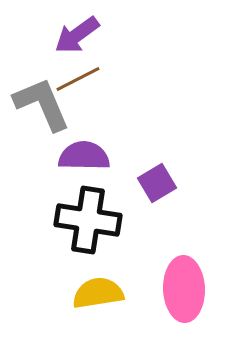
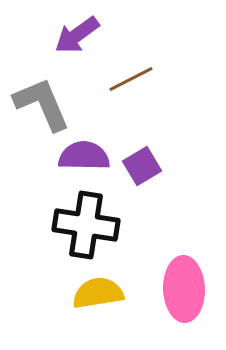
brown line: moved 53 px right
purple square: moved 15 px left, 17 px up
black cross: moved 2 px left, 5 px down
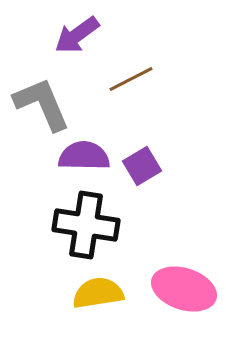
pink ellipse: rotated 70 degrees counterclockwise
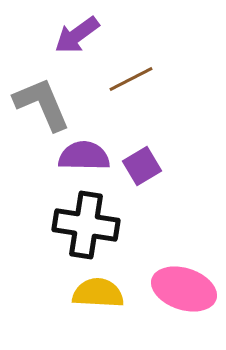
yellow semicircle: rotated 12 degrees clockwise
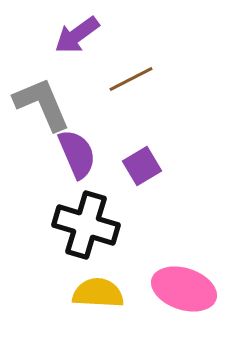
purple semicircle: moved 7 px left, 2 px up; rotated 66 degrees clockwise
black cross: rotated 8 degrees clockwise
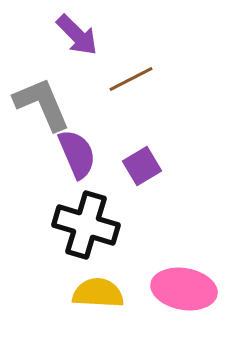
purple arrow: rotated 99 degrees counterclockwise
pink ellipse: rotated 8 degrees counterclockwise
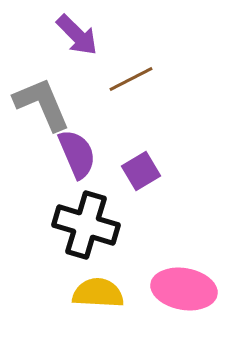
purple square: moved 1 px left, 5 px down
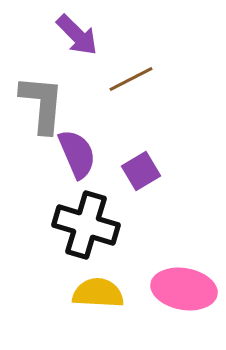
gray L-shape: rotated 28 degrees clockwise
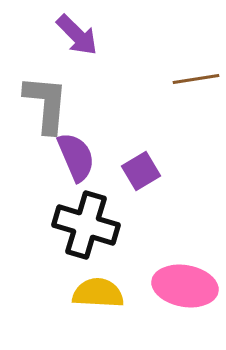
brown line: moved 65 px right; rotated 18 degrees clockwise
gray L-shape: moved 4 px right
purple semicircle: moved 1 px left, 3 px down
pink ellipse: moved 1 px right, 3 px up
